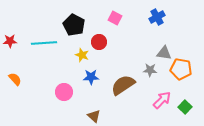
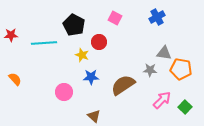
red star: moved 1 px right, 6 px up
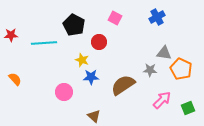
yellow star: moved 5 px down
orange pentagon: rotated 15 degrees clockwise
green square: moved 3 px right, 1 px down; rotated 24 degrees clockwise
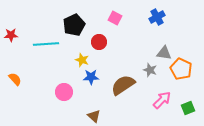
black pentagon: rotated 20 degrees clockwise
cyan line: moved 2 px right, 1 px down
gray star: rotated 16 degrees clockwise
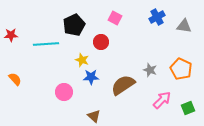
red circle: moved 2 px right
gray triangle: moved 20 px right, 27 px up
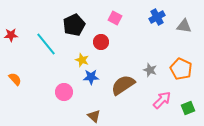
cyan line: rotated 55 degrees clockwise
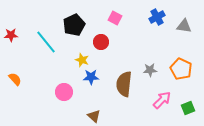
cyan line: moved 2 px up
gray star: rotated 24 degrees counterclockwise
brown semicircle: moved 1 px right, 1 px up; rotated 50 degrees counterclockwise
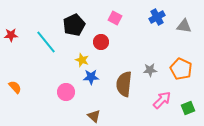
orange semicircle: moved 8 px down
pink circle: moved 2 px right
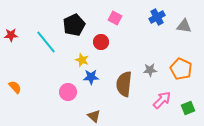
pink circle: moved 2 px right
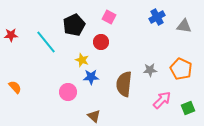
pink square: moved 6 px left, 1 px up
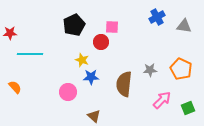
pink square: moved 3 px right, 10 px down; rotated 24 degrees counterclockwise
red star: moved 1 px left, 2 px up
cyan line: moved 16 px left, 12 px down; rotated 50 degrees counterclockwise
